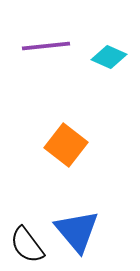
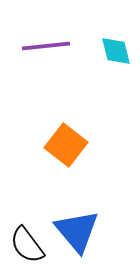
cyan diamond: moved 7 px right, 6 px up; rotated 52 degrees clockwise
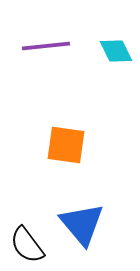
cyan diamond: rotated 12 degrees counterclockwise
orange square: rotated 30 degrees counterclockwise
blue triangle: moved 5 px right, 7 px up
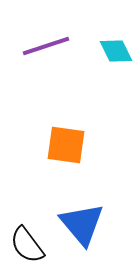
purple line: rotated 12 degrees counterclockwise
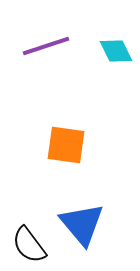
black semicircle: moved 2 px right
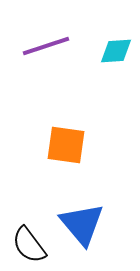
cyan diamond: rotated 68 degrees counterclockwise
